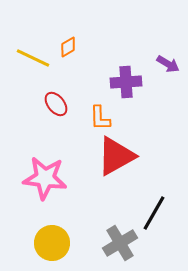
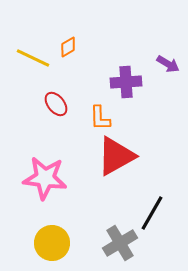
black line: moved 2 px left
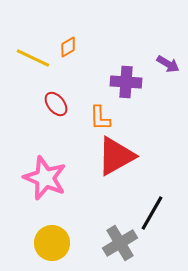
purple cross: rotated 8 degrees clockwise
pink star: rotated 15 degrees clockwise
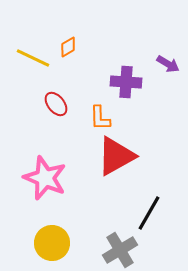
black line: moved 3 px left
gray cross: moved 7 px down
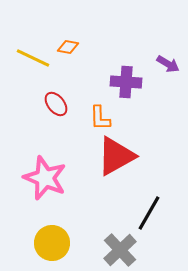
orange diamond: rotated 40 degrees clockwise
gray cross: rotated 12 degrees counterclockwise
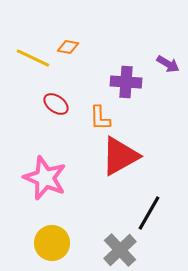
red ellipse: rotated 15 degrees counterclockwise
red triangle: moved 4 px right
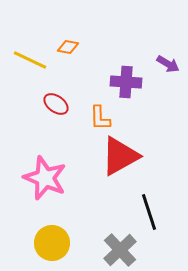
yellow line: moved 3 px left, 2 px down
black line: moved 1 px up; rotated 48 degrees counterclockwise
